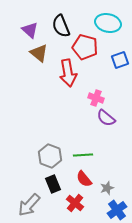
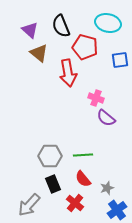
blue square: rotated 12 degrees clockwise
gray hexagon: rotated 20 degrees counterclockwise
red semicircle: moved 1 px left
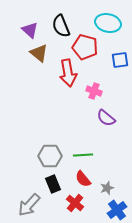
pink cross: moved 2 px left, 7 px up
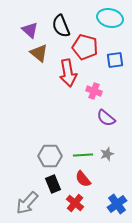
cyan ellipse: moved 2 px right, 5 px up
blue square: moved 5 px left
gray star: moved 34 px up
gray arrow: moved 2 px left, 2 px up
blue cross: moved 6 px up
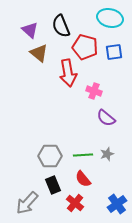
blue square: moved 1 px left, 8 px up
black rectangle: moved 1 px down
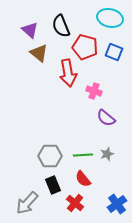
blue square: rotated 30 degrees clockwise
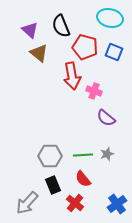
red arrow: moved 4 px right, 3 px down
